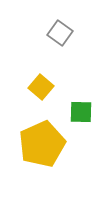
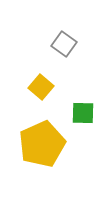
gray square: moved 4 px right, 11 px down
green square: moved 2 px right, 1 px down
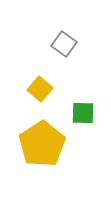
yellow square: moved 1 px left, 2 px down
yellow pentagon: rotated 9 degrees counterclockwise
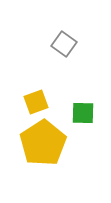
yellow square: moved 4 px left, 13 px down; rotated 30 degrees clockwise
yellow pentagon: moved 1 px right, 1 px up
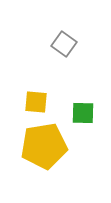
yellow square: rotated 25 degrees clockwise
yellow pentagon: moved 1 px right, 3 px down; rotated 24 degrees clockwise
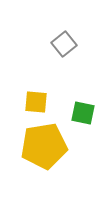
gray square: rotated 15 degrees clockwise
green square: rotated 10 degrees clockwise
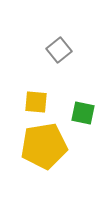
gray square: moved 5 px left, 6 px down
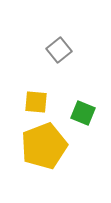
green square: rotated 10 degrees clockwise
yellow pentagon: rotated 12 degrees counterclockwise
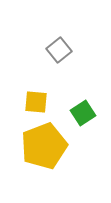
green square: rotated 35 degrees clockwise
